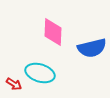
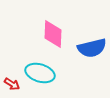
pink diamond: moved 2 px down
red arrow: moved 2 px left
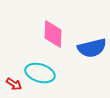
red arrow: moved 2 px right
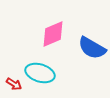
pink diamond: rotated 64 degrees clockwise
blue semicircle: rotated 44 degrees clockwise
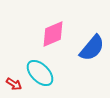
blue semicircle: rotated 80 degrees counterclockwise
cyan ellipse: rotated 28 degrees clockwise
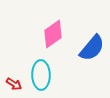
pink diamond: rotated 12 degrees counterclockwise
cyan ellipse: moved 1 px right, 2 px down; rotated 44 degrees clockwise
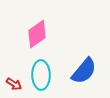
pink diamond: moved 16 px left
blue semicircle: moved 8 px left, 23 px down
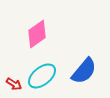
cyan ellipse: moved 1 px right, 1 px down; rotated 52 degrees clockwise
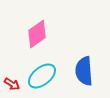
blue semicircle: rotated 136 degrees clockwise
red arrow: moved 2 px left
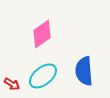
pink diamond: moved 5 px right
cyan ellipse: moved 1 px right
